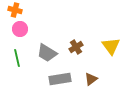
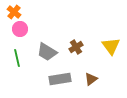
orange cross: moved 1 px left, 2 px down; rotated 24 degrees clockwise
gray trapezoid: moved 1 px up
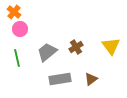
gray trapezoid: rotated 110 degrees clockwise
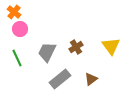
gray trapezoid: rotated 25 degrees counterclockwise
green line: rotated 12 degrees counterclockwise
gray rectangle: rotated 30 degrees counterclockwise
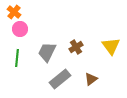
green line: rotated 30 degrees clockwise
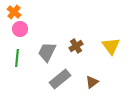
brown cross: moved 1 px up
brown triangle: moved 1 px right, 3 px down
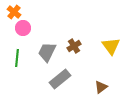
pink circle: moved 3 px right, 1 px up
brown cross: moved 2 px left
brown triangle: moved 9 px right, 5 px down
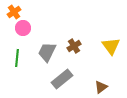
orange cross: rotated 16 degrees clockwise
gray rectangle: moved 2 px right
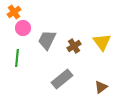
yellow triangle: moved 9 px left, 4 px up
gray trapezoid: moved 12 px up
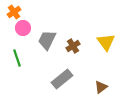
yellow triangle: moved 4 px right
brown cross: moved 1 px left
green line: rotated 24 degrees counterclockwise
